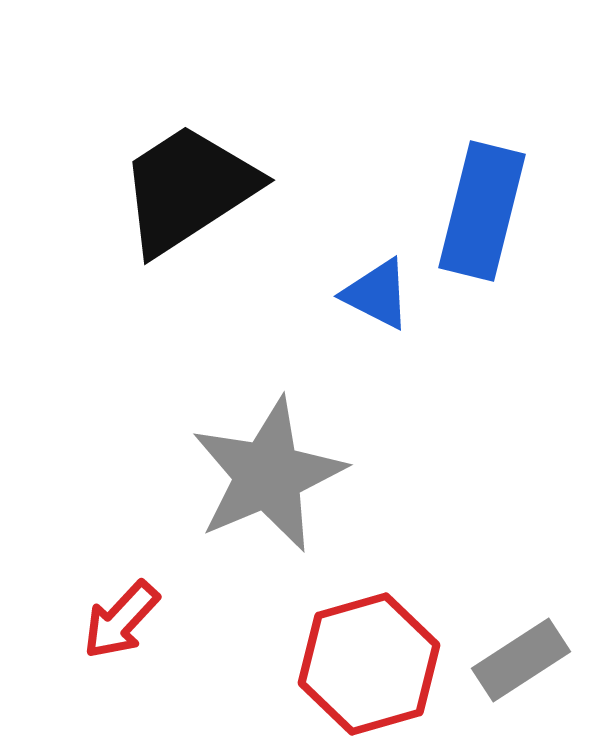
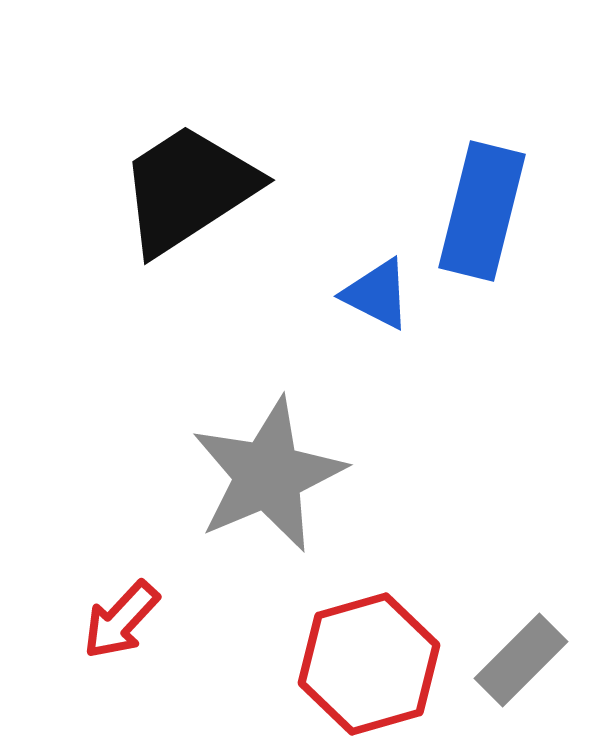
gray rectangle: rotated 12 degrees counterclockwise
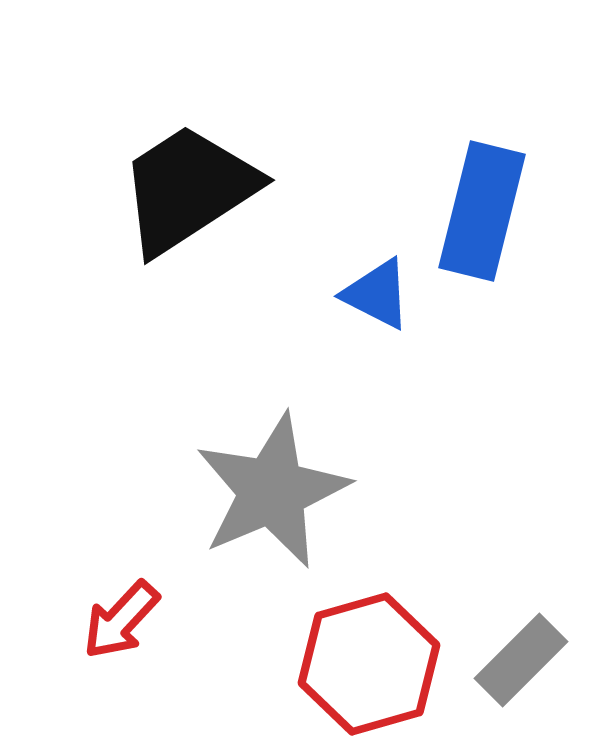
gray star: moved 4 px right, 16 px down
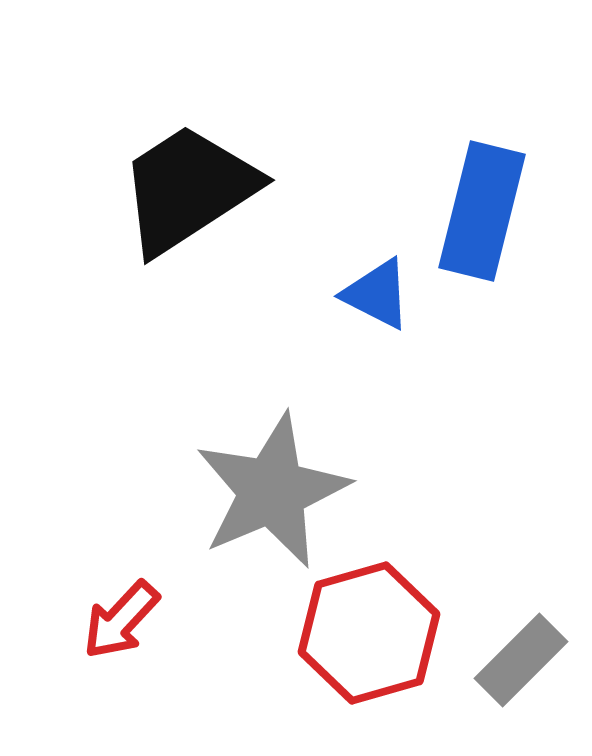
red hexagon: moved 31 px up
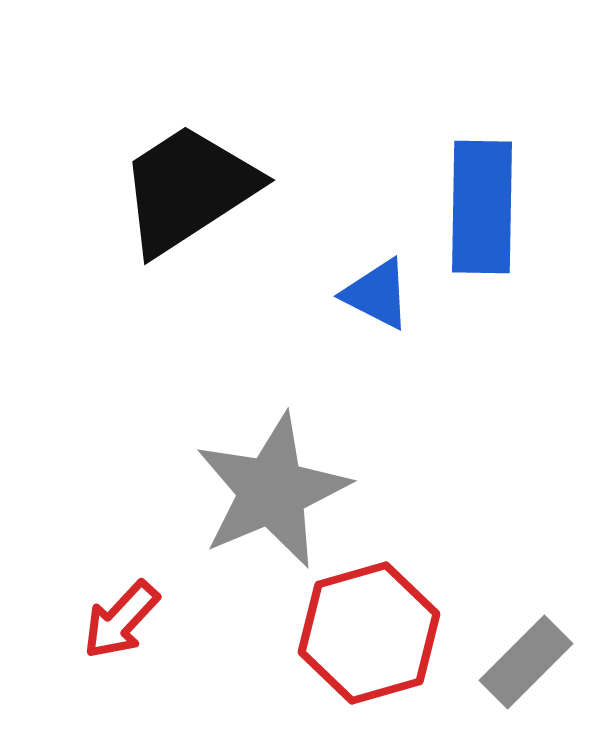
blue rectangle: moved 4 px up; rotated 13 degrees counterclockwise
gray rectangle: moved 5 px right, 2 px down
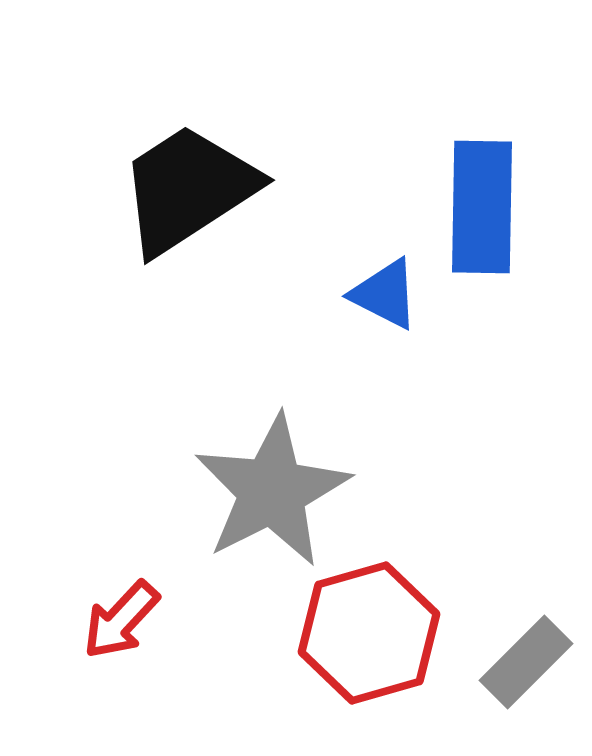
blue triangle: moved 8 px right
gray star: rotated 4 degrees counterclockwise
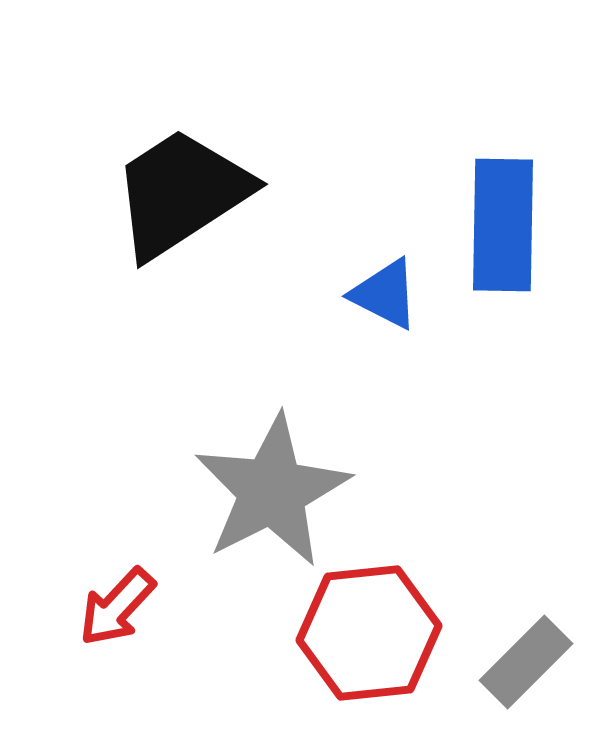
black trapezoid: moved 7 px left, 4 px down
blue rectangle: moved 21 px right, 18 px down
red arrow: moved 4 px left, 13 px up
red hexagon: rotated 10 degrees clockwise
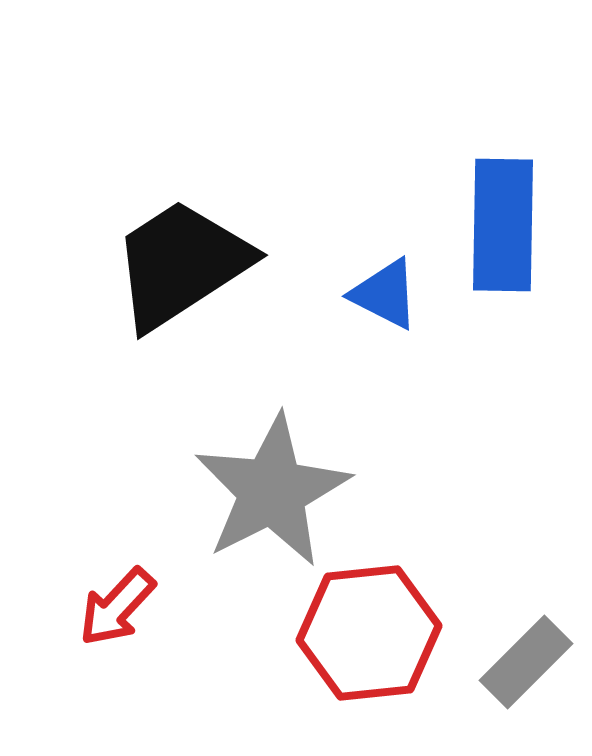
black trapezoid: moved 71 px down
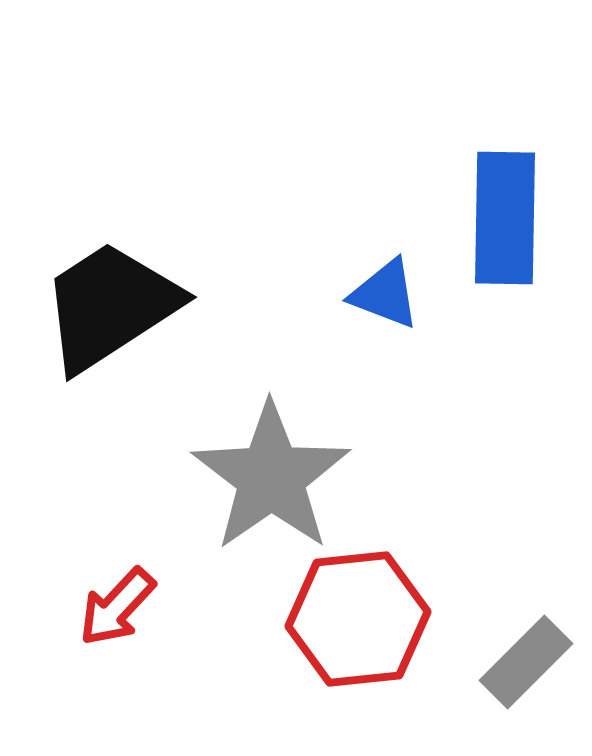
blue rectangle: moved 2 px right, 7 px up
black trapezoid: moved 71 px left, 42 px down
blue triangle: rotated 6 degrees counterclockwise
gray star: moved 1 px left, 14 px up; rotated 8 degrees counterclockwise
red hexagon: moved 11 px left, 14 px up
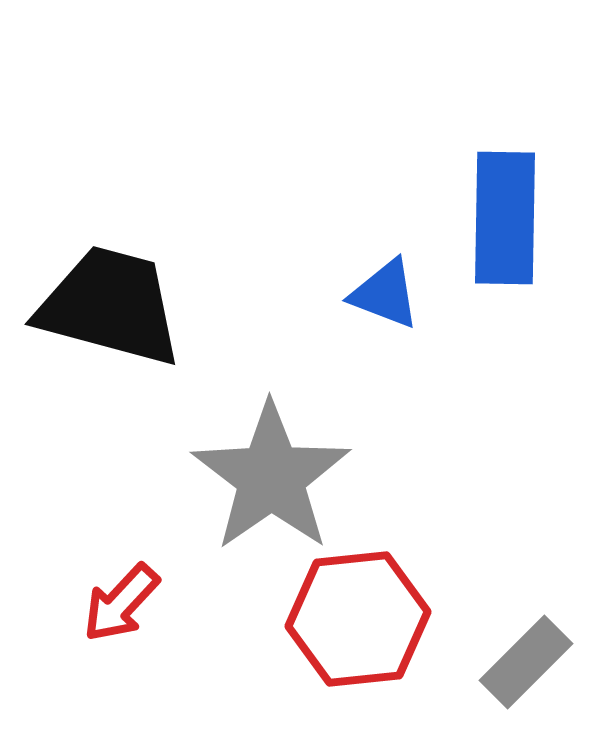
black trapezoid: rotated 48 degrees clockwise
red arrow: moved 4 px right, 4 px up
